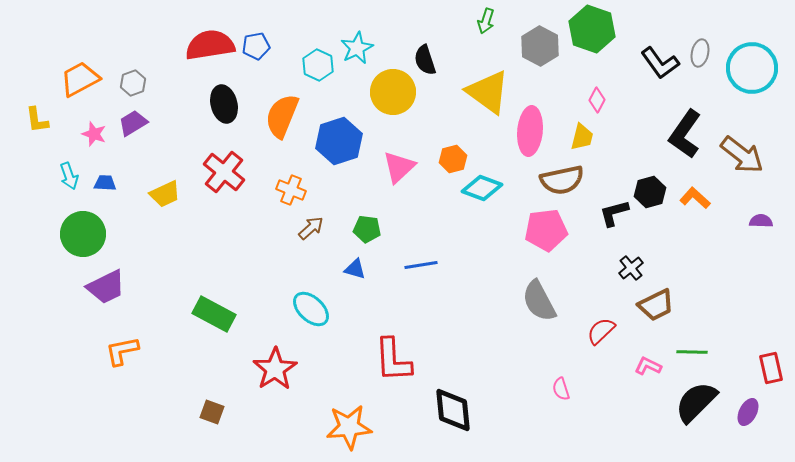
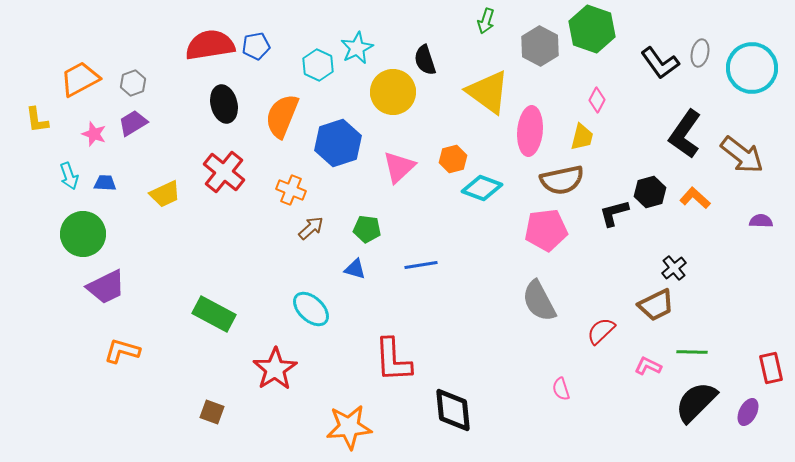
blue hexagon at (339, 141): moved 1 px left, 2 px down
black cross at (631, 268): moved 43 px right
orange L-shape at (122, 351): rotated 27 degrees clockwise
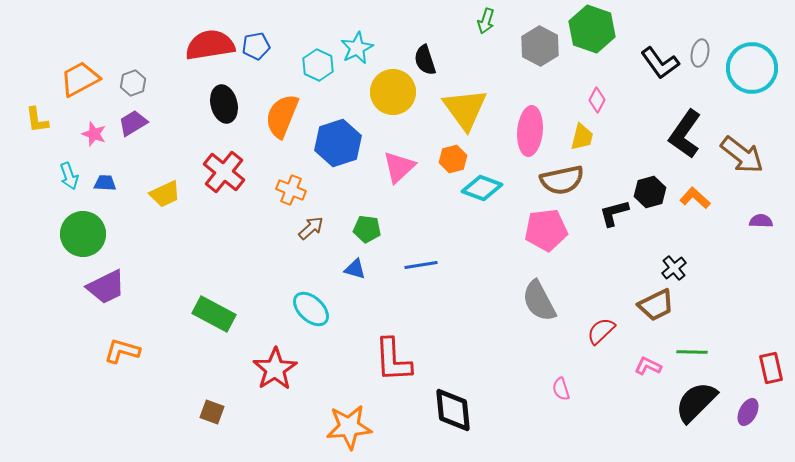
yellow triangle at (488, 92): moved 23 px left, 17 px down; rotated 18 degrees clockwise
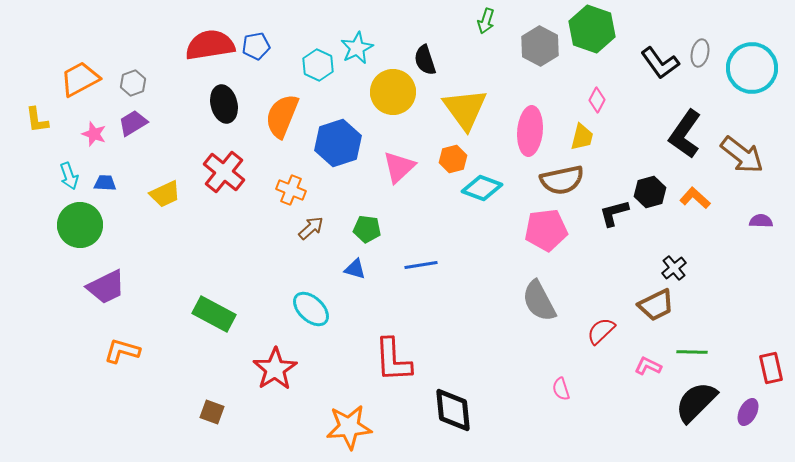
green circle at (83, 234): moved 3 px left, 9 px up
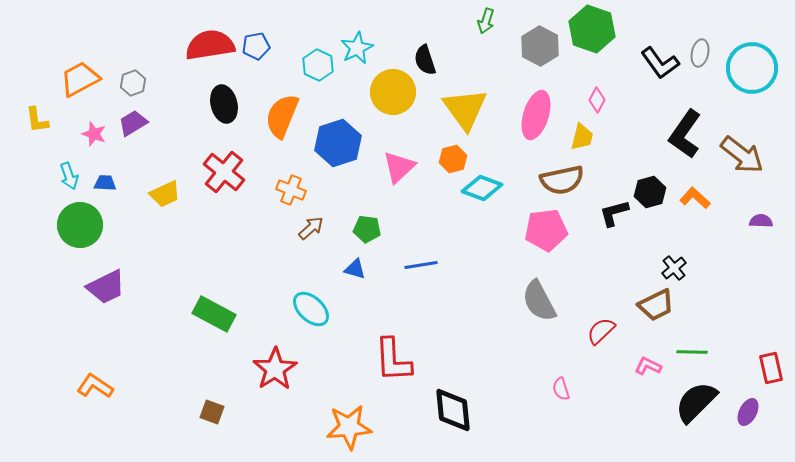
pink ellipse at (530, 131): moved 6 px right, 16 px up; rotated 12 degrees clockwise
orange L-shape at (122, 351): moved 27 px left, 35 px down; rotated 18 degrees clockwise
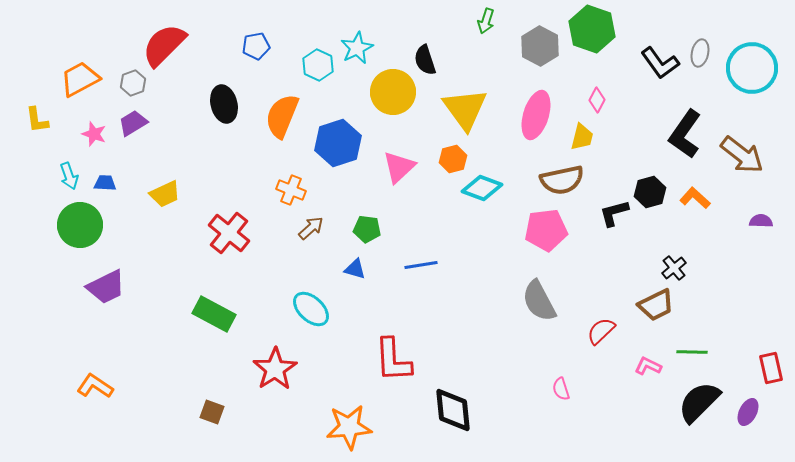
red semicircle at (210, 45): moved 46 px left; rotated 36 degrees counterclockwise
red cross at (224, 172): moved 5 px right, 61 px down
black semicircle at (696, 402): moved 3 px right
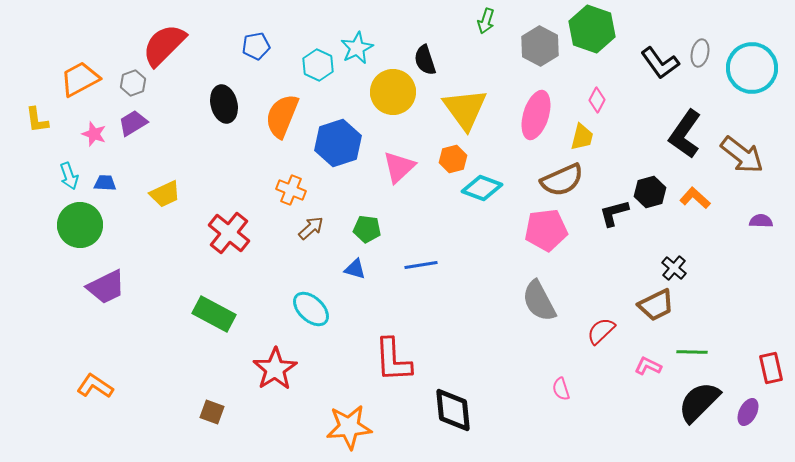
brown semicircle at (562, 180): rotated 12 degrees counterclockwise
black cross at (674, 268): rotated 10 degrees counterclockwise
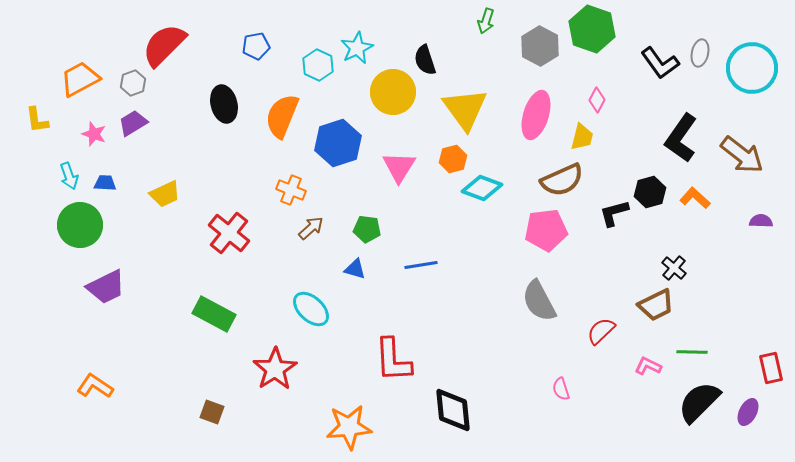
black L-shape at (685, 134): moved 4 px left, 4 px down
pink triangle at (399, 167): rotated 15 degrees counterclockwise
